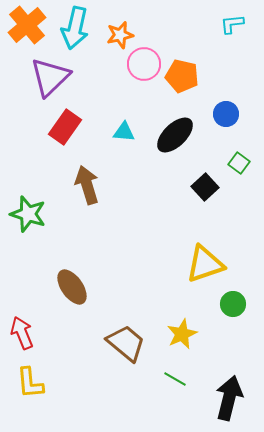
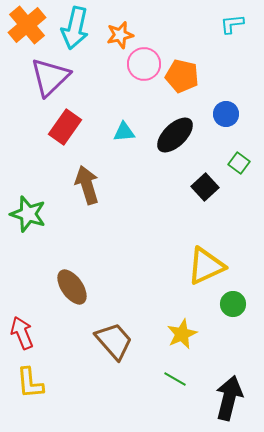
cyan triangle: rotated 10 degrees counterclockwise
yellow triangle: moved 1 px right, 2 px down; rotated 6 degrees counterclockwise
brown trapezoid: moved 12 px left, 2 px up; rotated 9 degrees clockwise
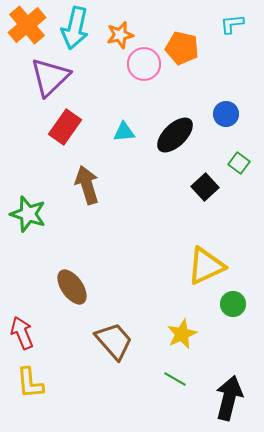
orange pentagon: moved 28 px up
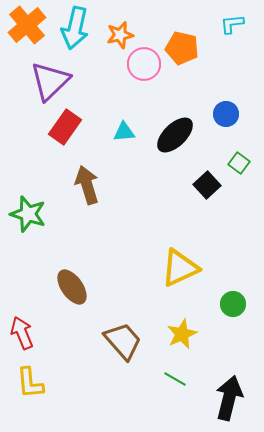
purple triangle: moved 4 px down
black square: moved 2 px right, 2 px up
yellow triangle: moved 26 px left, 2 px down
brown trapezoid: moved 9 px right
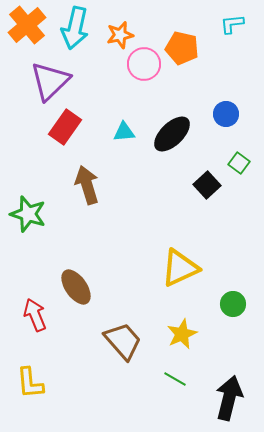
black ellipse: moved 3 px left, 1 px up
brown ellipse: moved 4 px right
red arrow: moved 13 px right, 18 px up
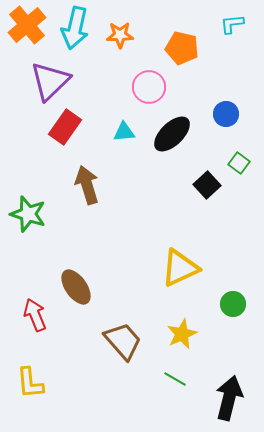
orange star: rotated 12 degrees clockwise
pink circle: moved 5 px right, 23 px down
